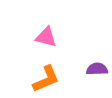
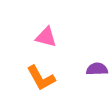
orange L-shape: moved 5 px left, 1 px up; rotated 84 degrees clockwise
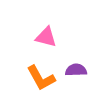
purple semicircle: moved 21 px left, 1 px down
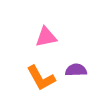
pink triangle: rotated 25 degrees counterclockwise
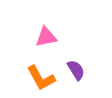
purple semicircle: rotated 60 degrees clockwise
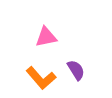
orange L-shape: rotated 12 degrees counterclockwise
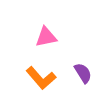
purple semicircle: moved 7 px right, 3 px down
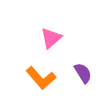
pink triangle: moved 5 px right, 1 px down; rotated 30 degrees counterclockwise
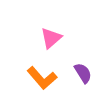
orange L-shape: moved 1 px right
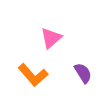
orange L-shape: moved 9 px left, 3 px up
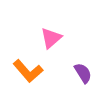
orange L-shape: moved 5 px left, 4 px up
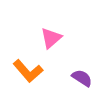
purple semicircle: moved 1 px left, 5 px down; rotated 25 degrees counterclockwise
